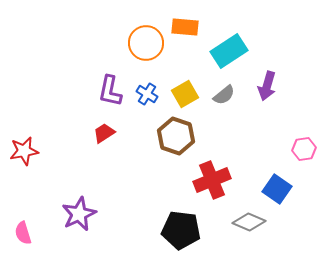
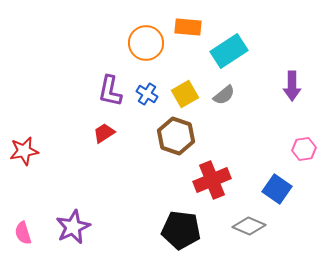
orange rectangle: moved 3 px right
purple arrow: moved 25 px right; rotated 16 degrees counterclockwise
purple star: moved 6 px left, 13 px down
gray diamond: moved 4 px down
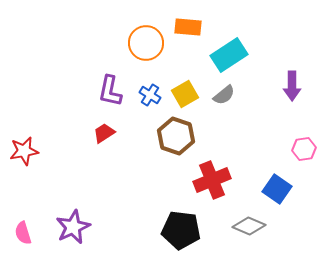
cyan rectangle: moved 4 px down
blue cross: moved 3 px right, 1 px down
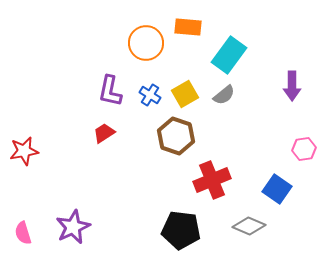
cyan rectangle: rotated 21 degrees counterclockwise
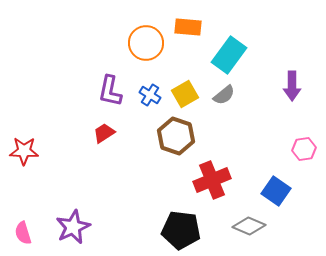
red star: rotated 12 degrees clockwise
blue square: moved 1 px left, 2 px down
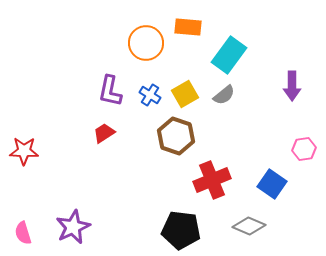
blue square: moved 4 px left, 7 px up
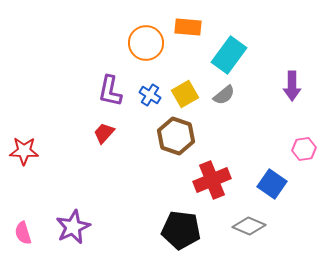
red trapezoid: rotated 15 degrees counterclockwise
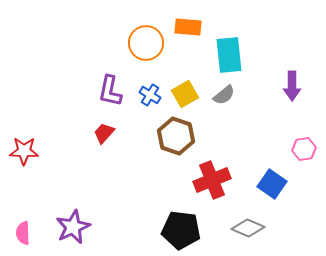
cyan rectangle: rotated 42 degrees counterclockwise
gray diamond: moved 1 px left, 2 px down
pink semicircle: rotated 15 degrees clockwise
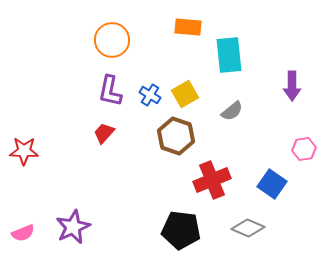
orange circle: moved 34 px left, 3 px up
gray semicircle: moved 8 px right, 16 px down
pink semicircle: rotated 110 degrees counterclockwise
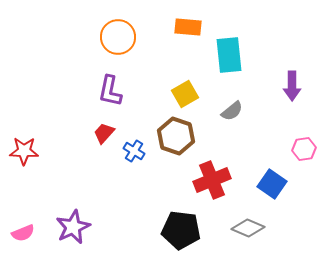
orange circle: moved 6 px right, 3 px up
blue cross: moved 16 px left, 56 px down
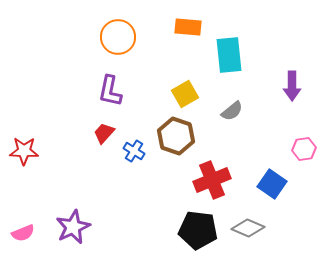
black pentagon: moved 17 px right
